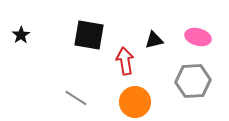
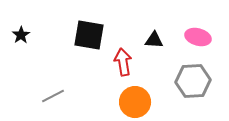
black triangle: rotated 18 degrees clockwise
red arrow: moved 2 px left, 1 px down
gray line: moved 23 px left, 2 px up; rotated 60 degrees counterclockwise
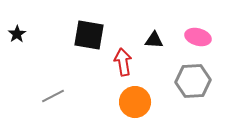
black star: moved 4 px left, 1 px up
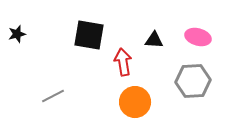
black star: rotated 18 degrees clockwise
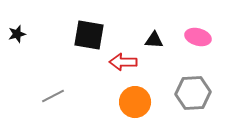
red arrow: rotated 80 degrees counterclockwise
gray hexagon: moved 12 px down
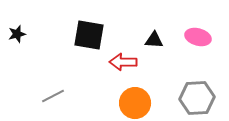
gray hexagon: moved 4 px right, 5 px down
orange circle: moved 1 px down
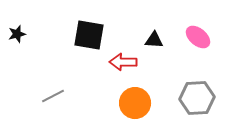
pink ellipse: rotated 25 degrees clockwise
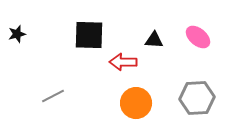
black square: rotated 8 degrees counterclockwise
orange circle: moved 1 px right
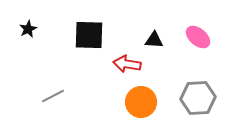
black star: moved 11 px right, 5 px up; rotated 12 degrees counterclockwise
red arrow: moved 4 px right, 2 px down; rotated 8 degrees clockwise
gray hexagon: moved 1 px right
orange circle: moved 5 px right, 1 px up
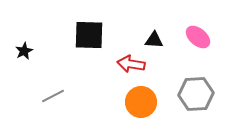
black star: moved 4 px left, 22 px down
red arrow: moved 4 px right
gray hexagon: moved 2 px left, 4 px up
